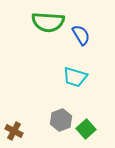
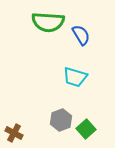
brown cross: moved 2 px down
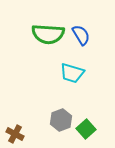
green semicircle: moved 12 px down
cyan trapezoid: moved 3 px left, 4 px up
brown cross: moved 1 px right, 1 px down
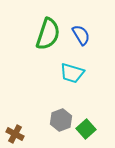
green semicircle: rotated 76 degrees counterclockwise
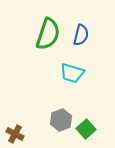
blue semicircle: rotated 45 degrees clockwise
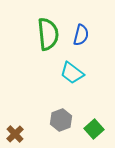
green semicircle: rotated 24 degrees counterclockwise
cyan trapezoid: rotated 20 degrees clockwise
green square: moved 8 px right
brown cross: rotated 18 degrees clockwise
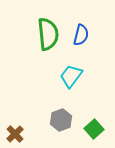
cyan trapezoid: moved 1 px left, 3 px down; rotated 90 degrees clockwise
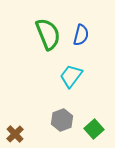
green semicircle: rotated 16 degrees counterclockwise
gray hexagon: moved 1 px right
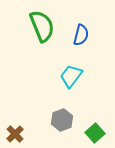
green semicircle: moved 6 px left, 8 px up
green square: moved 1 px right, 4 px down
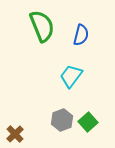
green square: moved 7 px left, 11 px up
